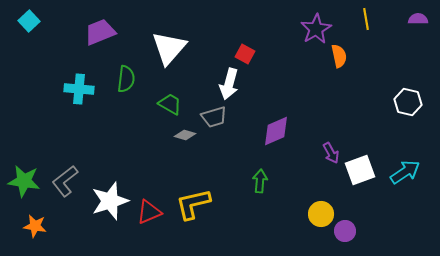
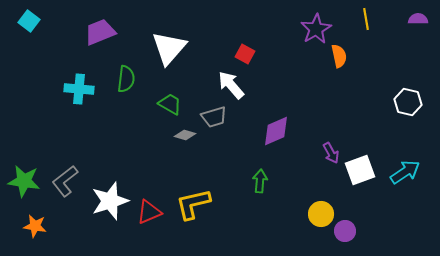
cyan square: rotated 10 degrees counterclockwise
white arrow: moved 2 px right, 1 px down; rotated 124 degrees clockwise
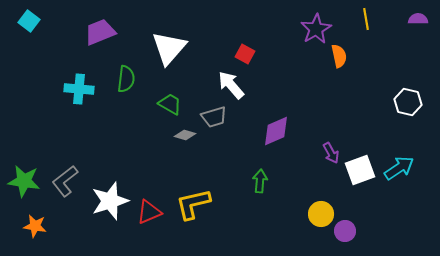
cyan arrow: moved 6 px left, 4 px up
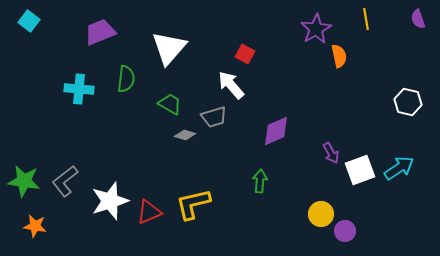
purple semicircle: rotated 108 degrees counterclockwise
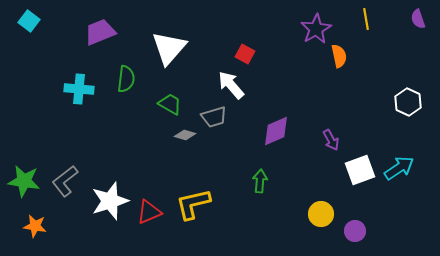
white hexagon: rotated 12 degrees clockwise
purple arrow: moved 13 px up
purple circle: moved 10 px right
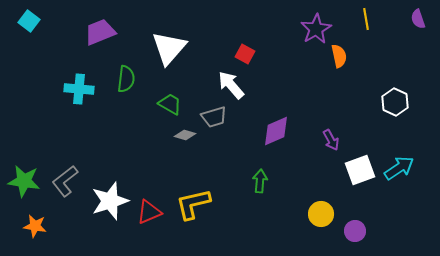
white hexagon: moved 13 px left
